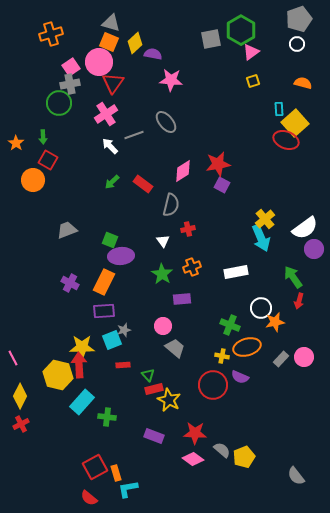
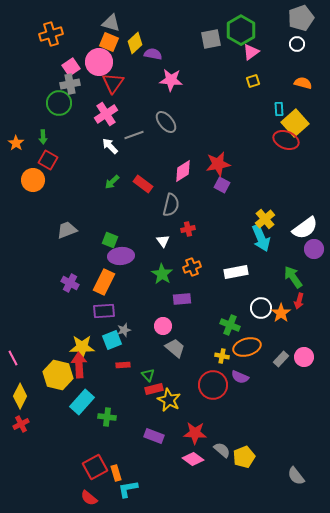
gray pentagon at (299, 19): moved 2 px right, 1 px up
orange star at (275, 322): moved 6 px right, 9 px up; rotated 24 degrees counterclockwise
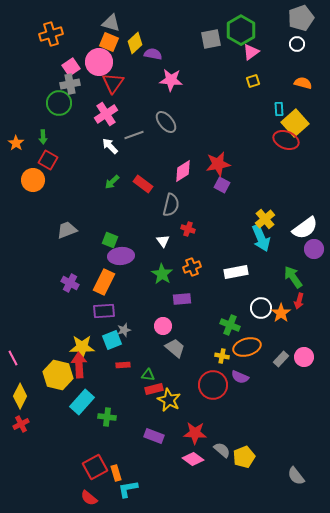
red cross at (188, 229): rotated 32 degrees clockwise
green triangle at (148, 375): rotated 40 degrees counterclockwise
